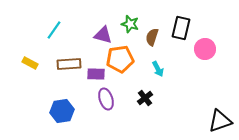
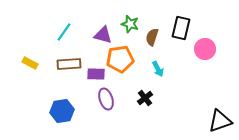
cyan line: moved 10 px right, 2 px down
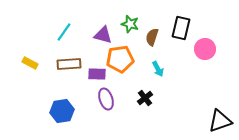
purple rectangle: moved 1 px right
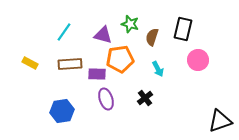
black rectangle: moved 2 px right, 1 px down
pink circle: moved 7 px left, 11 px down
brown rectangle: moved 1 px right
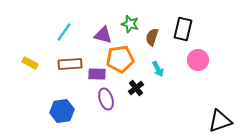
black cross: moved 9 px left, 10 px up
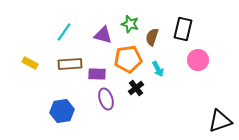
orange pentagon: moved 8 px right
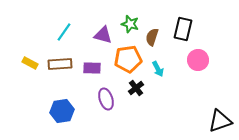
brown rectangle: moved 10 px left
purple rectangle: moved 5 px left, 6 px up
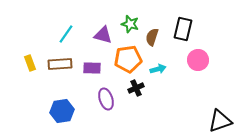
cyan line: moved 2 px right, 2 px down
yellow rectangle: rotated 42 degrees clockwise
cyan arrow: rotated 77 degrees counterclockwise
black cross: rotated 14 degrees clockwise
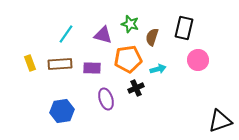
black rectangle: moved 1 px right, 1 px up
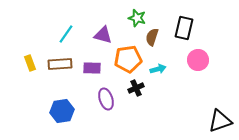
green star: moved 7 px right, 6 px up
